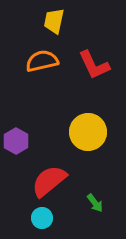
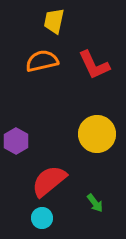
yellow circle: moved 9 px right, 2 px down
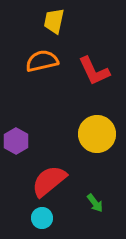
red L-shape: moved 6 px down
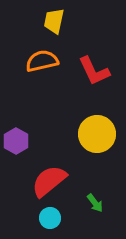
cyan circle: moved 8 px right
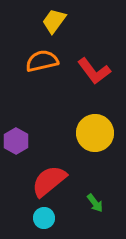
yellow trapezoid: rotated 24 degrees clockwise
red L-shape: rotated 12 degrees counterclockwise
yellow circle: moved 2 px left, 1 px up
cyan circle: moved 6 px left
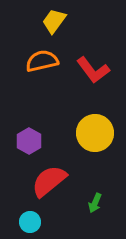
red L-shape: moved 1 px left, 1 px up
purple hexagon: moved 13 px right
green arrow: rotated 60 degrees clockwise
cyan circle: moved 14 px left, 4 px down
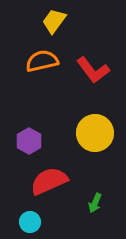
red semicircle: rotated 15 degrees clockwise
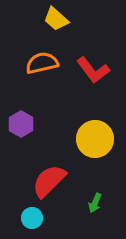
yellow trapezoid: moved 2 px right, 2 px up; rotated 84 degrees counterclockwise
orange semicircle: moved 2 px down
yellow circle: moved 6 px down
purple hexagon: moved 8 px left, 17 px up
red semicircle: rotated 21 degrees counterclockwise
cyan circle: moved 2 px right, 4 px up
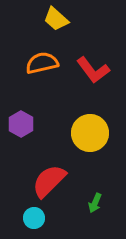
yellow circle: moved 5 px left, 6 px up
cyan circle: moved 2 px right
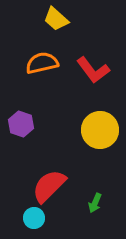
purple hexagon: rotated 10 degrees counterclockwise
yellow circle: moved 10 px right, 3 px up
red semicircle: moved 5 px down
